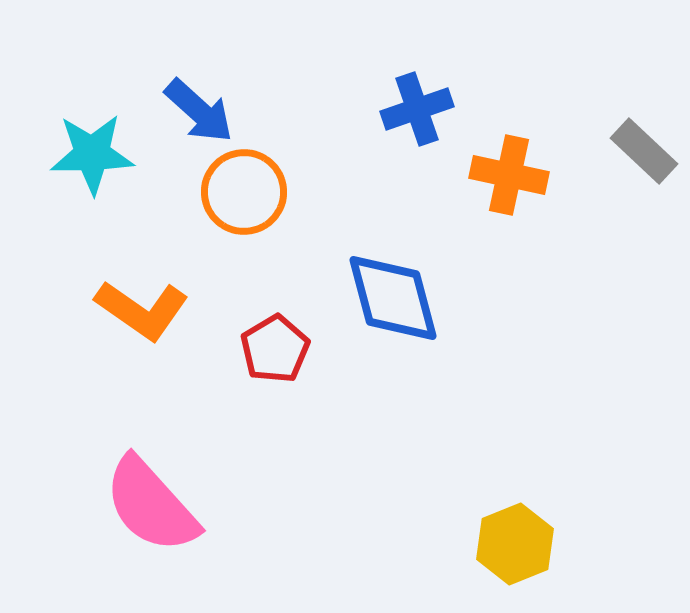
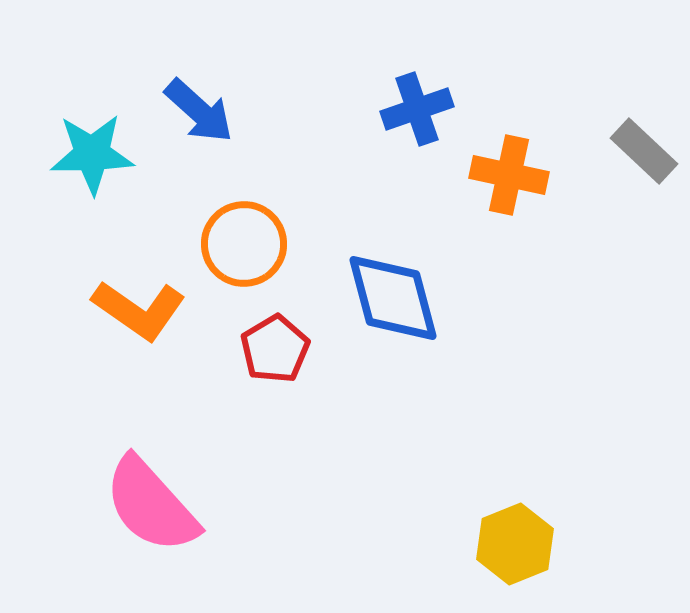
orange circle: moved 52 px down
orange L-shape: moved 3 px left
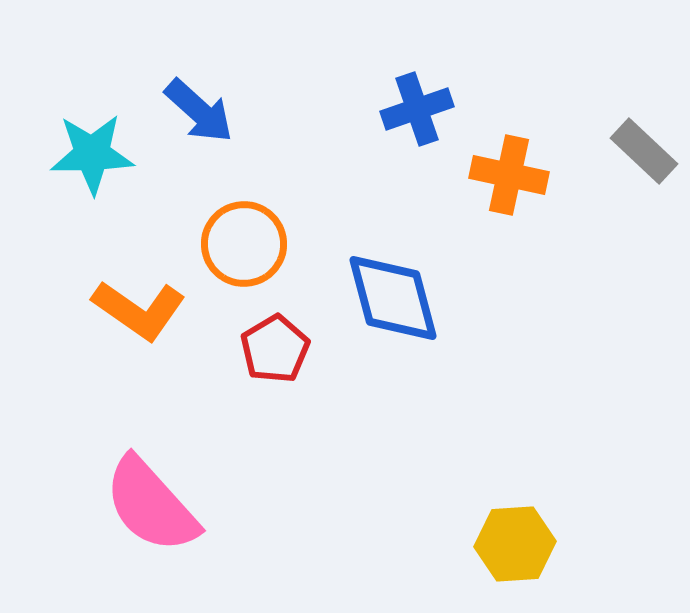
yellow hexagon: rotated 18 degrees clockwise
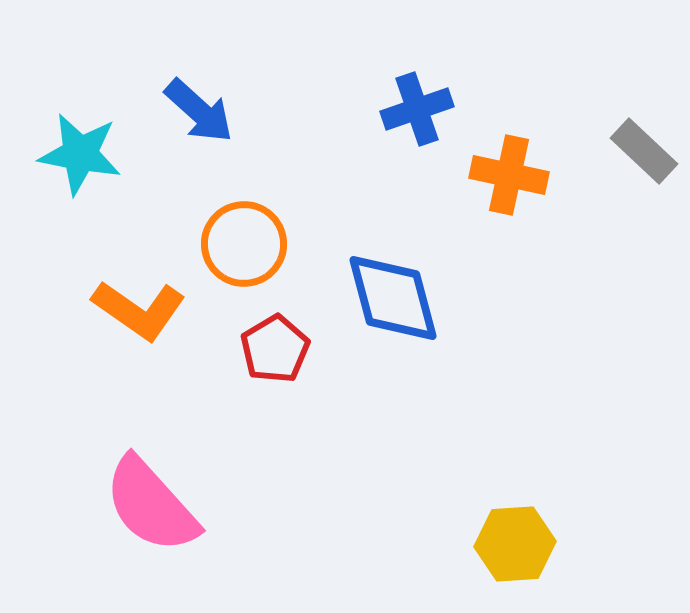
cyan star: moved 12 px left; rotated 12 degrees clockwise
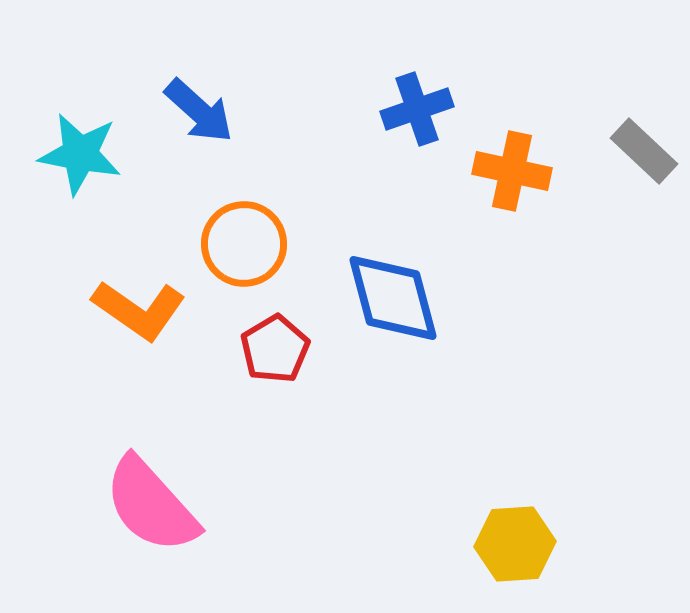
orange cross: moved 3 px right, 4 px up
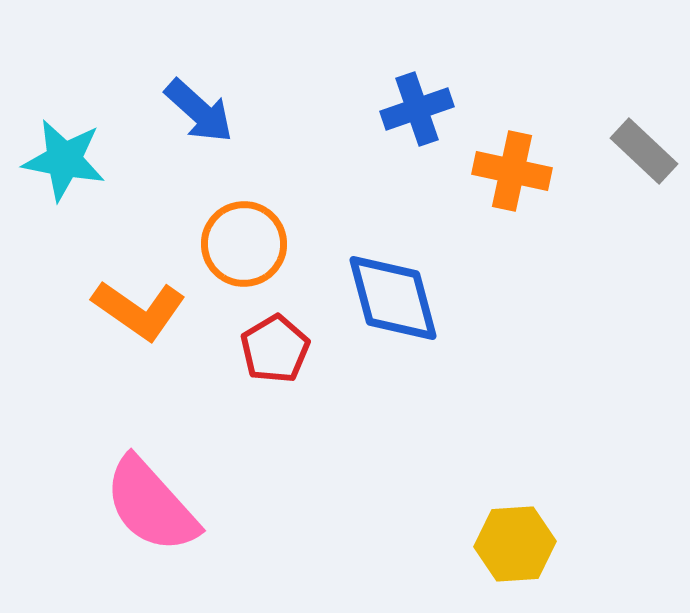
cyan star: moved 16 px left, 6 px down
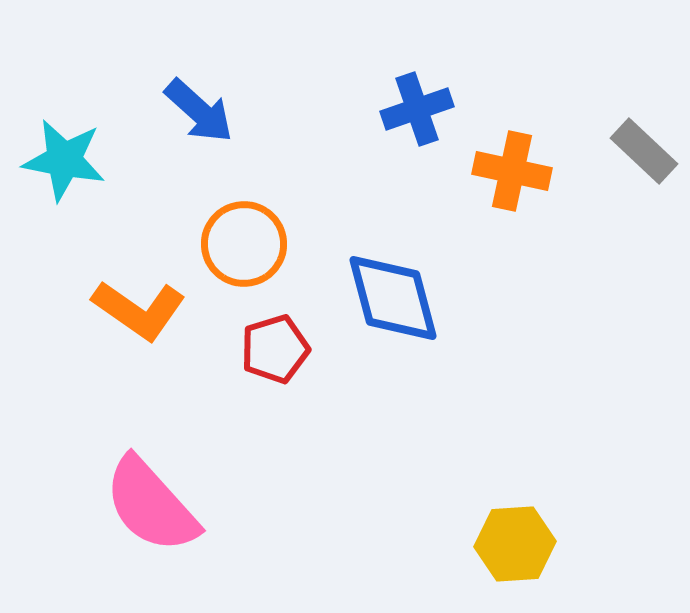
red pentagon: rotated 14 degrees clockwise
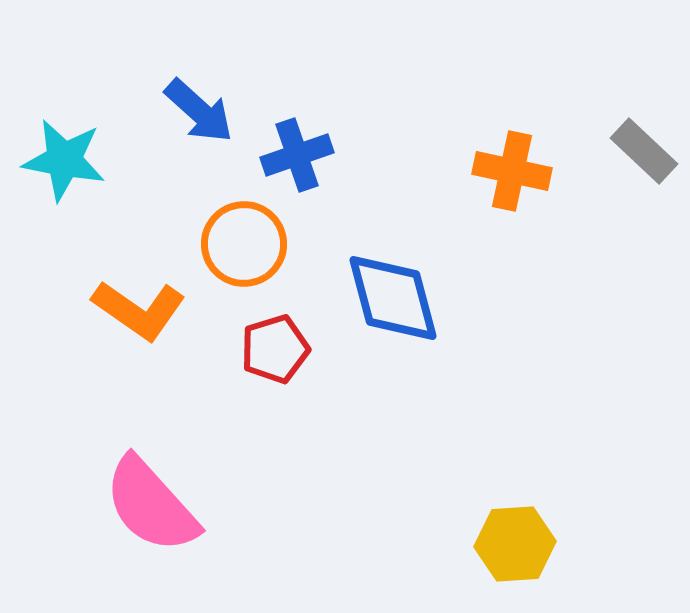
blue cross: moved 120 px left, 46 px down
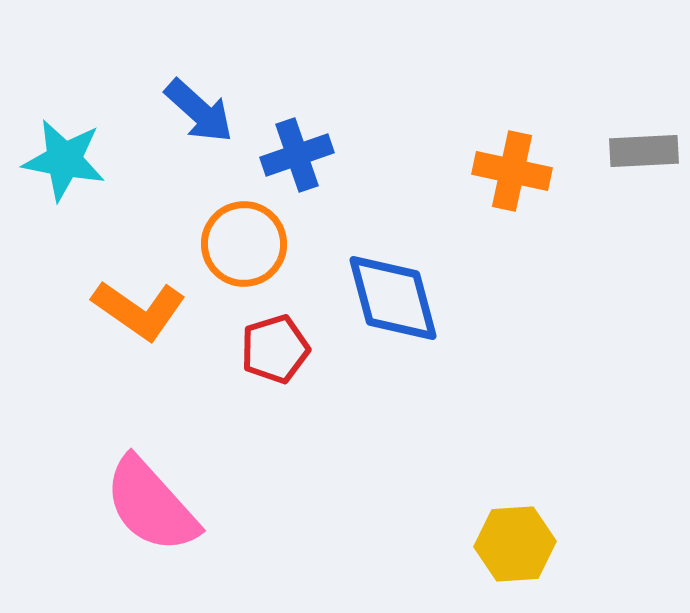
gray rectangle: rotated 46 degrees counterclockwise
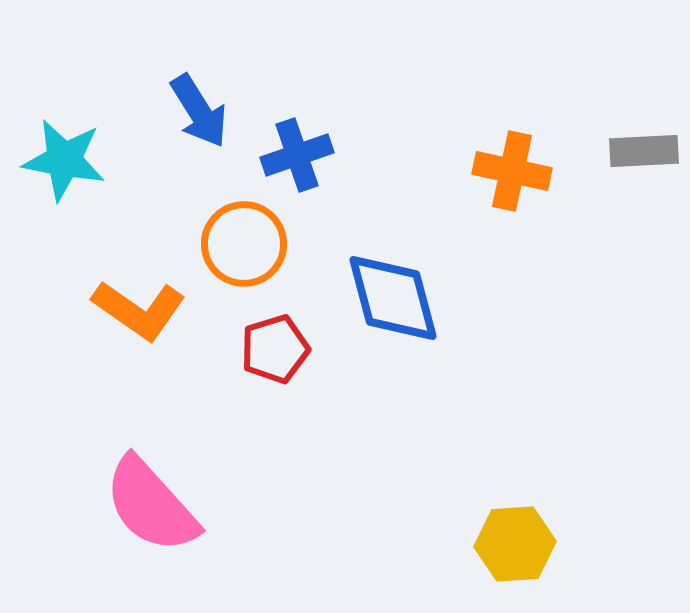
blue arrow: rotated 16 degrees clockwise
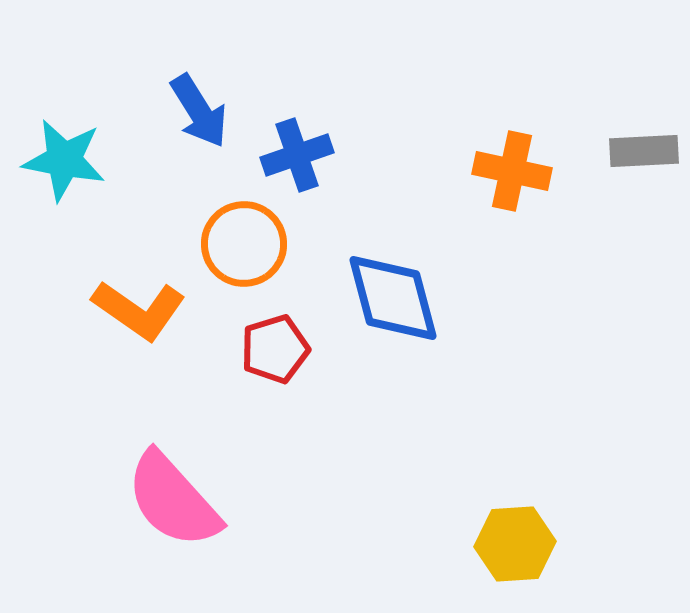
pink semicircle: moved 22 px right, 5 px up
